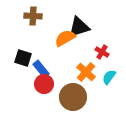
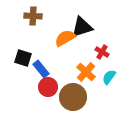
black triangle: moved 3 px right
red circle: moved 4 px right, 3 px down
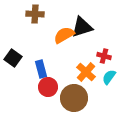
brown cross: moved 2 px right, 2 px up
orange semicircle: moved 1 px left, 3 px up
red cross: moved 2 px right, 4 px down; rotated 16 degrees counterclockwise
black square: moved 10 px left; rotated 18 degrees clockwise
blue rectangle: rotated 24 degrees clockwise
brown circle: moved 1 px right, 1 px down
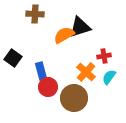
black triangle: moved 2 px left
red cross: rotated 24 degrees counterclockwise
blue rectangle: moved 2 px down
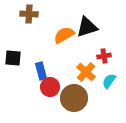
brown cross: moved 6 px left
black triangle: moved 7 px right
black square: rotated 30 degrees counterclockwise
cyan semicircle: moved 4 px down
red circle: moved 2 px right
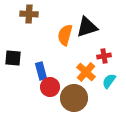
orange semicircle: moved 1 px right; rotated 45 degrees counterclockwise
